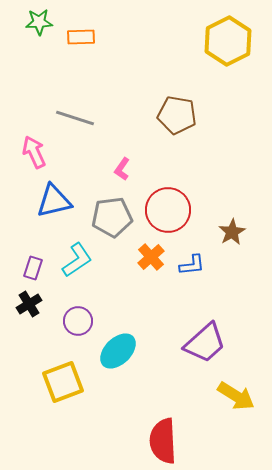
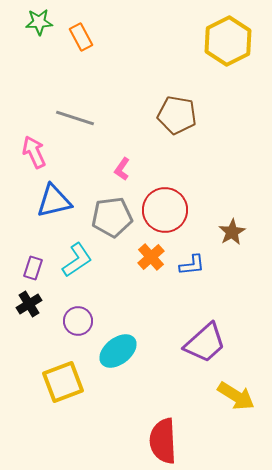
orange rectangle: rotated 64 degrees clockwise
red circle: moved 3 px left
cyan ellipse: rotated 6 degrees clockwise
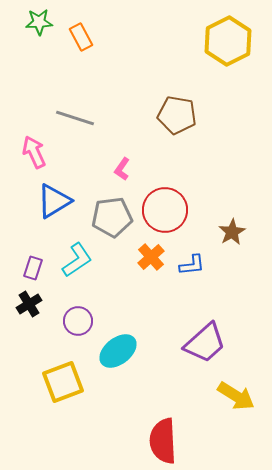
blue triangle: rotated 18 degrees counterclockwise
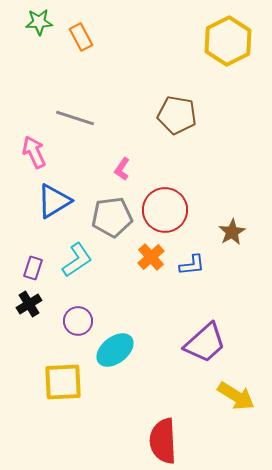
cyan ellipse: moved 3 px left, 1 px up
yellow square: rotated 18 degrees clockwise
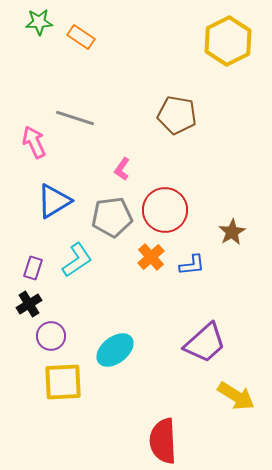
orange rectangle: rotated 28 degrees counterclockwise
pink arrow: moved 10 px up
purple circle: moved 27 px left, 15 px down
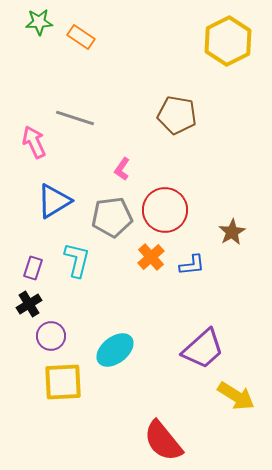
cyan L-shape: rotated 42 degrees counterclockwise
purple trapezoid: moved 2 px left, 6 px down
red semicircle: rotated 36 degrees counterclockwise
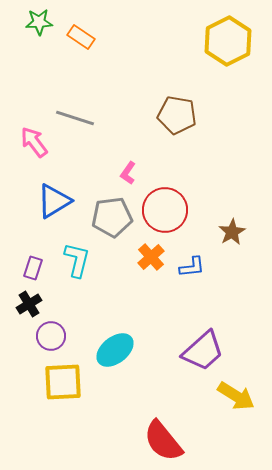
pink arrow: rotated 12 degrees counterclockwise
pink L-shape: moved 6 px right, 4 px down
blue L-shape: moved 2 px down
purple trapezoid: moved 2 px down
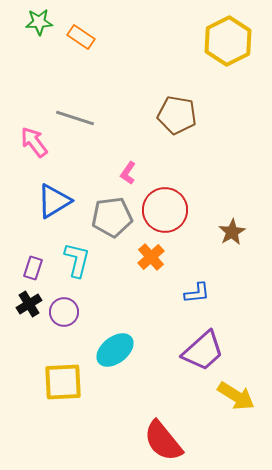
blue L-shape: moved 5 px right, 26 px down
purple circle: moved 13 px right, 24 px up
